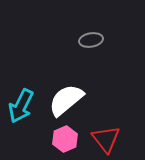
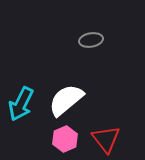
cyan arrow: moved 2 px up
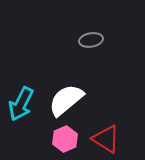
red triangle: rotated 20 degrees counterclockwise
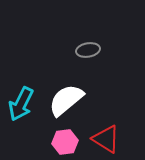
gray ellipse: moved 3 px left, 10 px down
pink hexagon: moved 3 px down; rotated 15 degrees clockwise
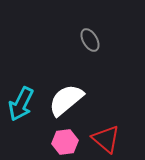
gray ellipse: moved 2 px right, 10 px up; rotated 70 degrees clockwise
red triangle: rotated 8 degrees clockwise
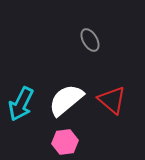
red triangle: moved 6 px right, 39 px up
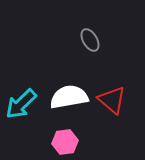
white semicircle: moved 3 px right, 3 px up; rotated 30 degrees clockwise
cyan arrow: rotated 20 degrees clockwise
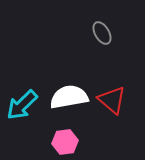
gray ellipse: moved 12 px right, 7 px up
cyan arrow: moved 1 px right, 1 px down
